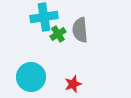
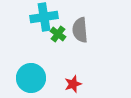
green cross: rotated 21 degrees counterclockwise
cyan circle: moved 1 px down
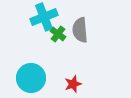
cyan cross: rotated 12 degrees counterclockwise
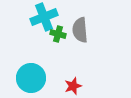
green cross: rotated 21 degrees counterclockwise
red star: moved 2 px down
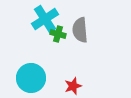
cyan cross: moved 1 px right, 2 px down; rotated 12 degrees counterclockwise
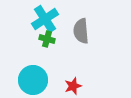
gray semicircle: moved 1 px right, 1 px down
green cross: moved 11 px left, 5 px down
cyan circle: moved 2 px right, 2 px down
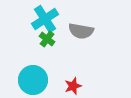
gray semicircle: rotated 75 degrees counterclockwise
green cross: rotated 21 degrees clockwise
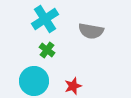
gray semicircle: moved 10 px right
green cross: moved 11 px down
cyan circle: moved 1 px right, 1 px down
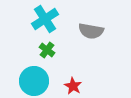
red star: rotated 24 degrees counterclockwise
